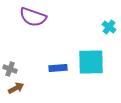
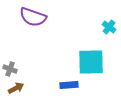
blue rectangle: moved 11 px right, 17 px down
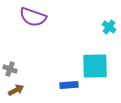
cyan square: moved 4 px right, 4 px down
brown arrow: moved 2 px down
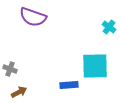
brown arrow: moved 3 px right, 2 px down
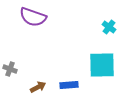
cyan square: moved 7 px right, 1 px up
brown arrow: moved 19 px right, 5 px up
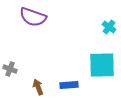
brown arrow: rotated 84 degrees counterclockwise
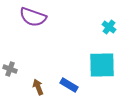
blue rectangle: rotated 36 degrees clockwise
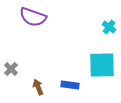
gray cross: moved 1 px right; rotated 24 degrees clockwise
blue rectangle: moved 1 px right; rotated 24 degrees counterclockwise
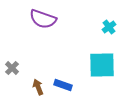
purple semicircle: moved 10 px right, 2 px down
cyan cross: rotated 16 degrees clockwise
gray cross: moved 1 px right, 1 px up
blue rectangle: moved 7 px left; rotated 12 degrees clockwise
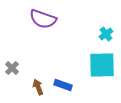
cyan cross: moved 3 px left, 7 px down
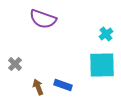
gray cross: moved 3 px right, 4 px up
